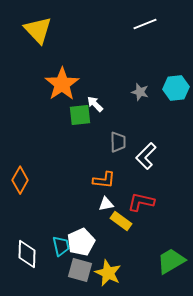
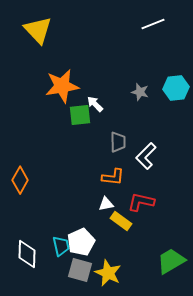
white line: moved 8 px right
orange star: moved 2 px down; rotated 24 degrees clockwise
orange L-shape: moved 9 px right, 3 px up
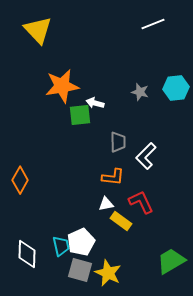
white arrow: moved 1 px up; rotated 30 degrees counterclockwise
red L-shape: rotated 52 degrees clockwise
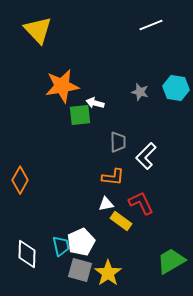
white line: moved 2 px left, 1 px down
cyan hexagon: rotated 15 degrees clockwise
red L-shape: moved 1 px down
yellow star: rotated 12 degrees clockwise
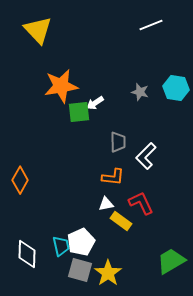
orange star: moved 1 px left
white arrow: rotated 48 degrees counterclockwise
green square: moved 1 px left, 3 px up
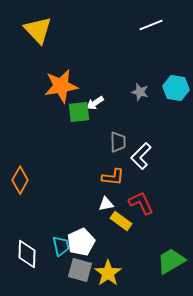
white L-shape: moved 5 px left
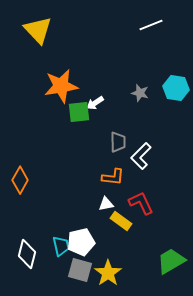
gray star: moved 1 px down
white pentagon: rotated 12 degrees clockwise
white diamond: rotated 12 degrees clockwise
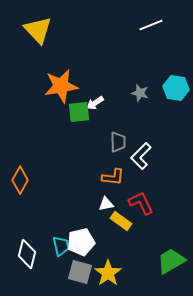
gray square: moved 2 px down
